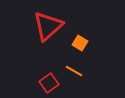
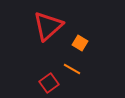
orange line: moved 2 px left, 2 px up
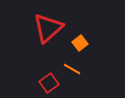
red triangle: moved 2 px down
orange square: rotated 21 degrees clockwise
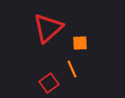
orange square: rotated 35 degrees clockwise
orange line: rotated 36 degrees clockwise
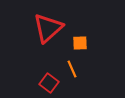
red square: rotated 18 degrees counterclockwise
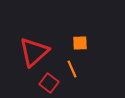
red triangle: moved 14 px left, 24 px down
